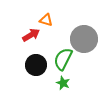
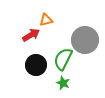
orange triangle: rotated 32 degrees counterclockwise
gray circle: moved 1 px right, 1 px down
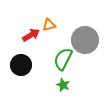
orange triangle: moved 3 px right, 5 px down
black circle: moved 15 px left
green star: moved 2 px down
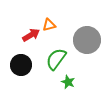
gray circle: moved 2 px right
green semicircle: moved 7 px left; rotated 10 degrees clockwise
green star: moved 5 px right, 3 px up
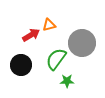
gray circle: moved 5 px left, 3 px down
green star: moved 1 px left, 1 px up; rotated 24 degrees counterclockwise
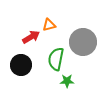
red arrow: moved 2 px down
gray circle: moved 1 px right, 1 px up
green semicircle: rotated 25 degrees counterclockwise
